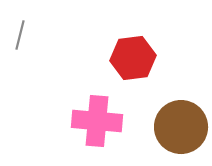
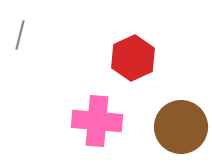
red hexagon: rotated 18 degrees counterclockwise
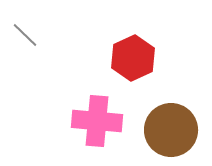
gray line: moved 5 px right; rotated 60 degrees counterclockwise
brown circle: moved 10 px left, 3 px down
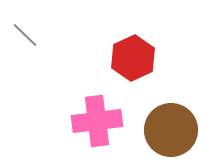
pink cross: rotated 12 degrees counterclockwise
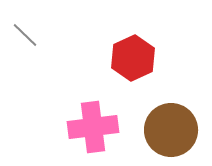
pink cross: moved 4 px left, 6 px down
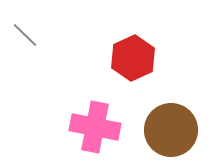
pink cross: moved 2 px right; rotated 18 degrees clockwise
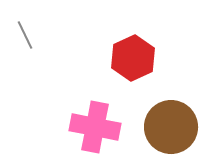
gray line: rotated 20 degrees clockwise
brown circle: moved 3 px up
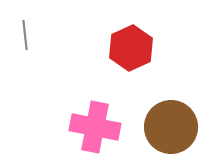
gray line: rotated 20 degrees clockwise
red hexagon: moved 2 px left, 10 px up
